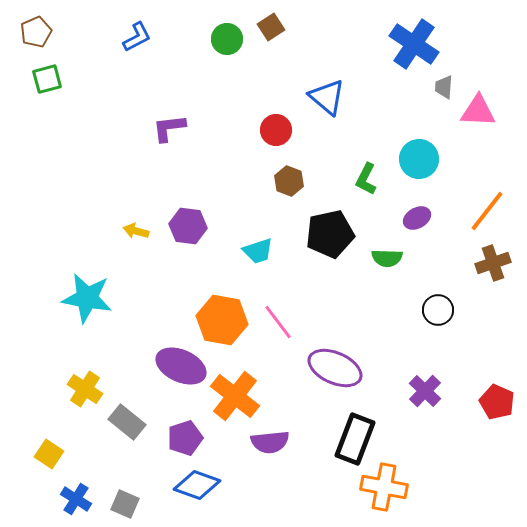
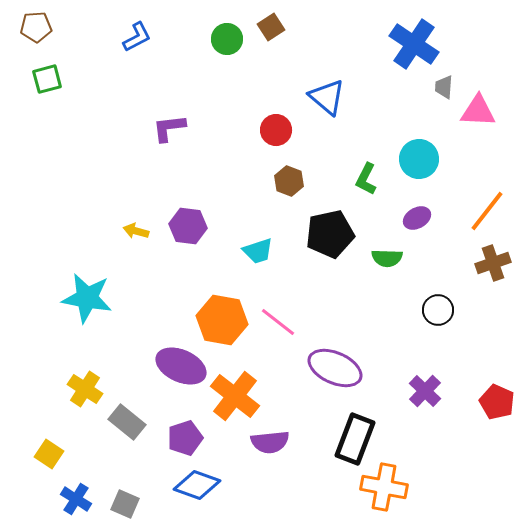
brown pentagon at (36, 32): moved 5 px up; rotated 20 degrees clockwise
pink line at (278, 322): rotated 15 degrees counterclockwise
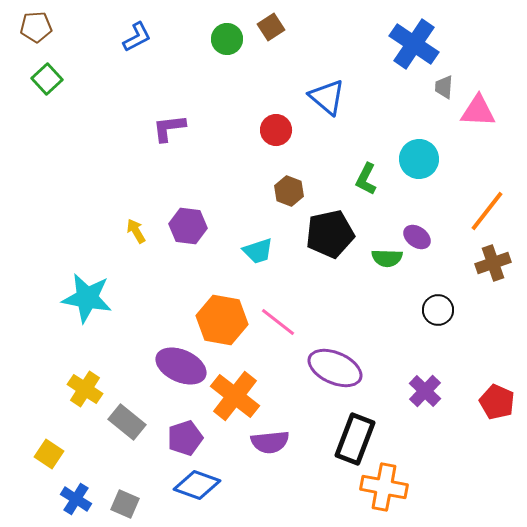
green square at (47, 79): rotated 28 degrees counterclockwise
brown hexagon at (289, 181): moved 10 px down
purple ellipse at (417, 218): moved 19 px down; rotated 64 degrees clockwise
yellow arrow at (136, 231): rotated 45 degrees clockwise
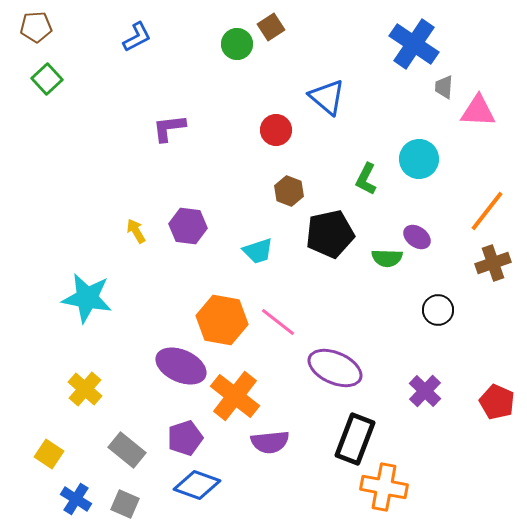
green circle at (227, 39): moved 10 px right, 5 px down
yellow cross at (85, 389): rotated 8 degrees clockwise
gray rectangle at (127, 422): moved 28 px down
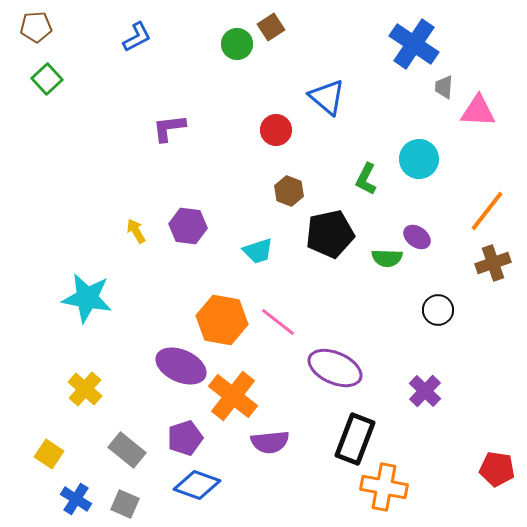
orange cross at (235, 396): moved 2 px left
red pentagon at (497, 402): moved 67 px down; rotated 16 degrees counterclockwise
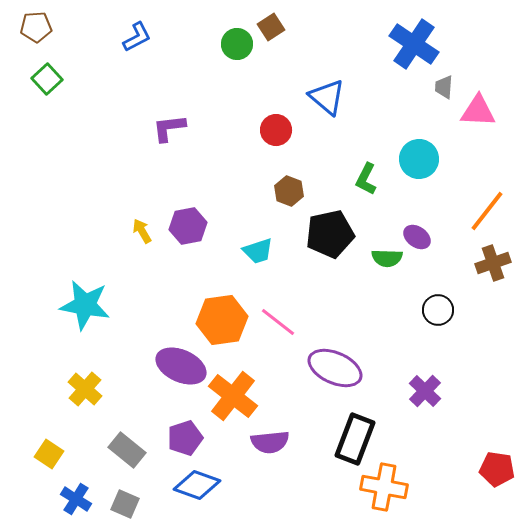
purple hexagon at (188, 226): rotated 18 degrees counterclockwise
yellow arrow at (136, 231): moved 6 px right
cyan star at (87, 298): moved 2 px left, 7 px down
orange hexagon at (222, 320): rotated 18 degrees counterclockwise
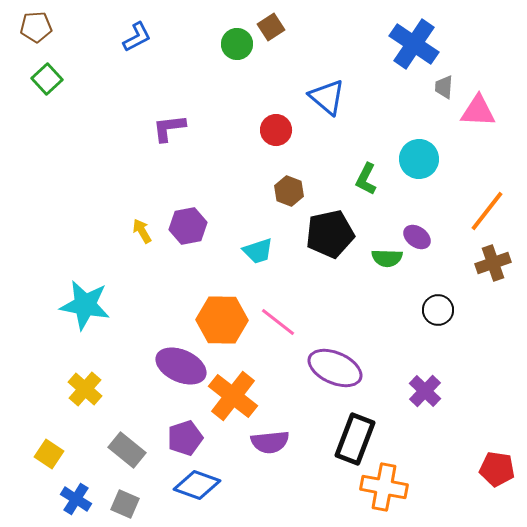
orange hexagon at (222, 320): rotated 9 degrees clockwise
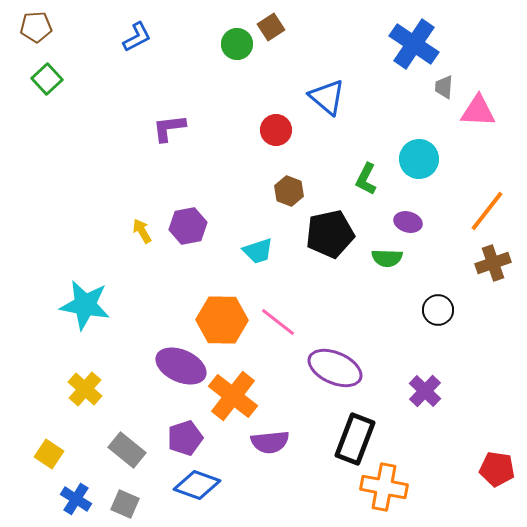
purple ellipse at (417, 237): moved 9 px left, 15 px up; rotated 20 degrees counterclockwise
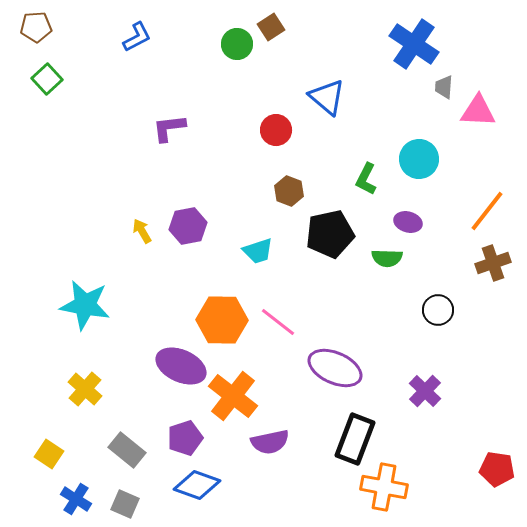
purple semicircle at (270, 442): rotated 6 degrees counterclockwise
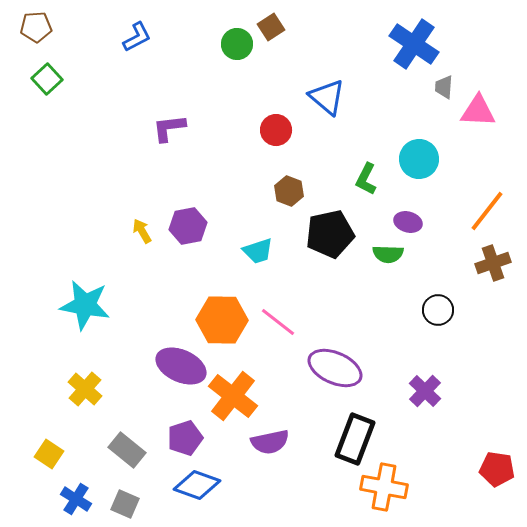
green semicircle at (387, 258): moved 1 px right, 4 px up
